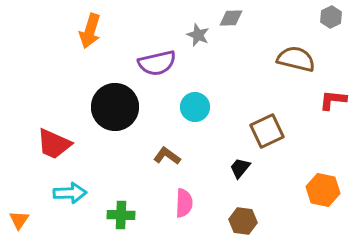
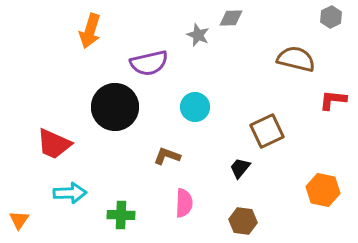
purple semicircle: moved 8 px left
brown L-shape: rotated 16 degrees counterclockwise
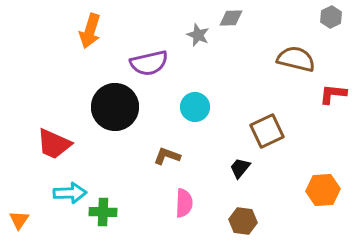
red L-shape: moved 6 px up
orange hexagon: rotated 16 degrees counterclockwise
green cross: moved 18 px left, 3 px up
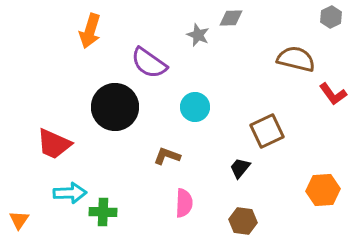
purple semicircle: rotated 48 degrees clockwise
red L-shape: rotated 132 degrees counterclockwise
